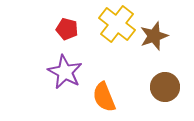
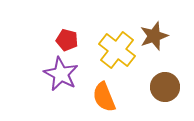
yellow cross: moved 26 px down
red pentagon: moved 11 px down
purple star: moved 4 px left, 2 px down
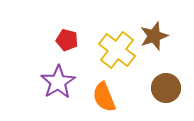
purple star: moved 3 px left, 8 px down; rotated 12 degrees clockwise
brown circle: moved 1 px right, 1 px down
